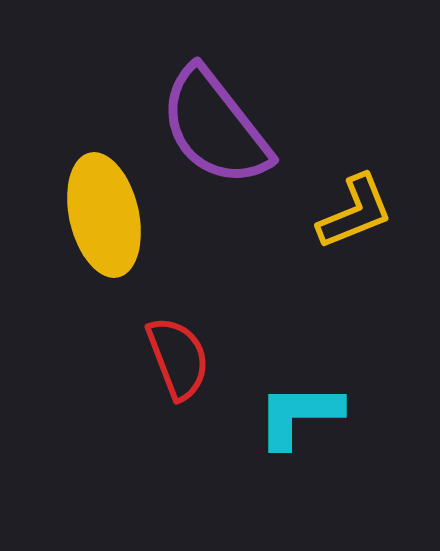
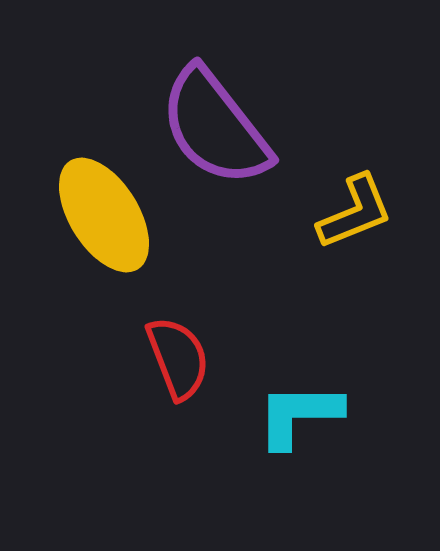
yellow ellipse: rotated 19 degrees counterclockwise
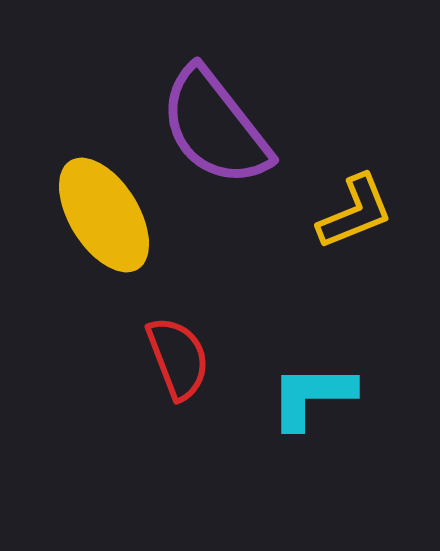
cyan L-shape: moved 13 px right, 19 px up
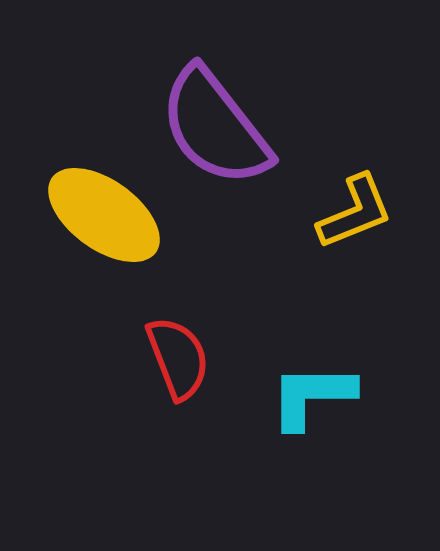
yellow ellipse: rotated 22 degrees counterclockwise
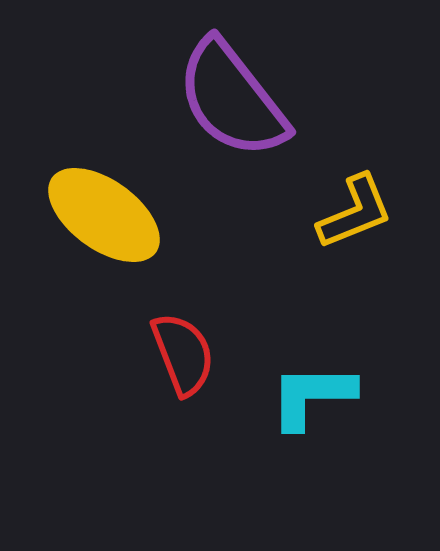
purple semicircle: moved 17 px right, 28 px up
red semicircle: moved 5 px right, 4 px up
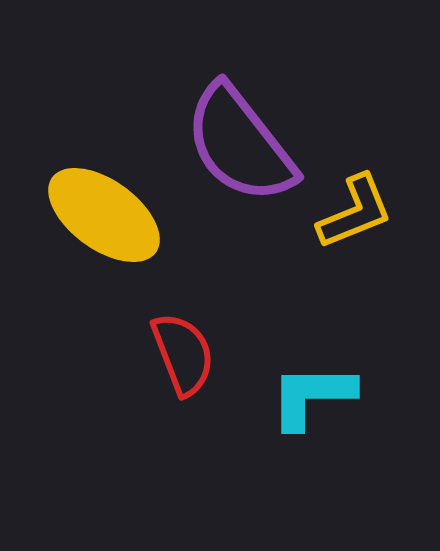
purple semicircle: moved 8 px right, 45 px down
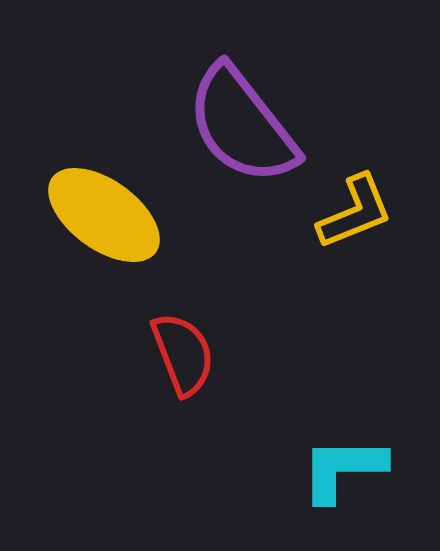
purple semicircle: moved 2 px right, 19 px up
cyan L-shape: moved 31 px right, 73 px down
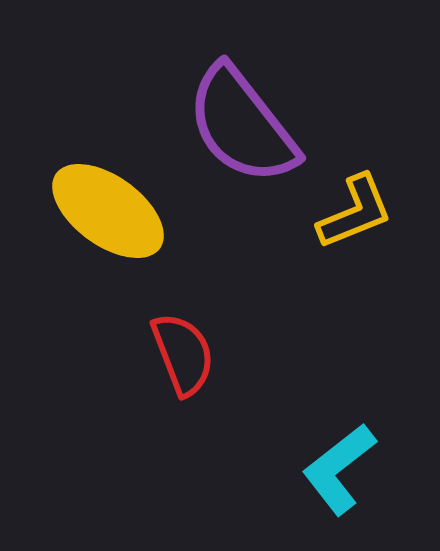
yellow ellipse: moved 4 px right, 4 px up
cyan L-shape: moved 4 px left; rotated 38 degrees counterclockwise
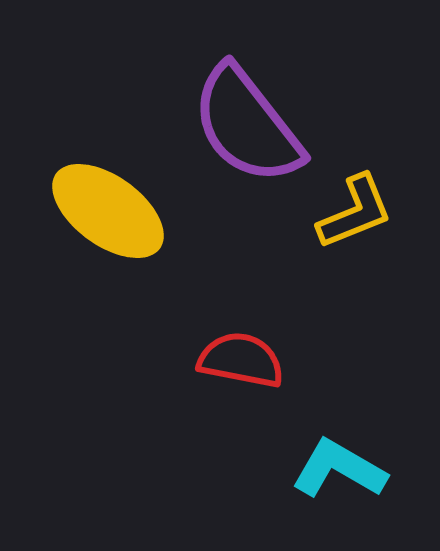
purple semicircle: moved 5 px right
red semicircle: moved 58 px right, 6 px down; rotated 58 degrees counterclockwise
cyan L-shape: rotated 68 degrees clockwise
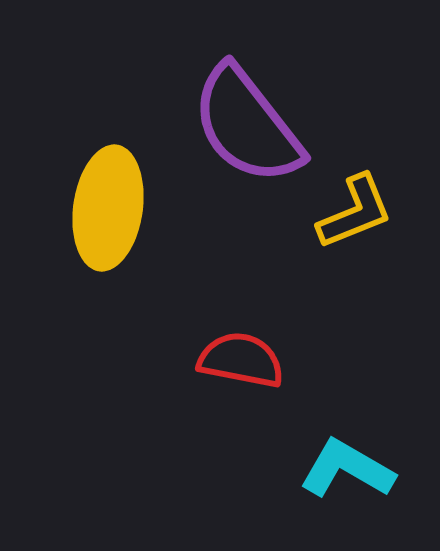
yellow ellipse: moved 3 px up; rotated 62 degrees clockwise
cyan L-shape: moved 8 px right
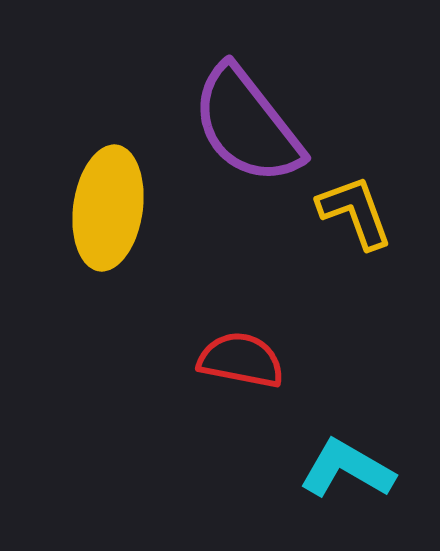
yellow L-shape: rotated 88 degrees counterclockwise
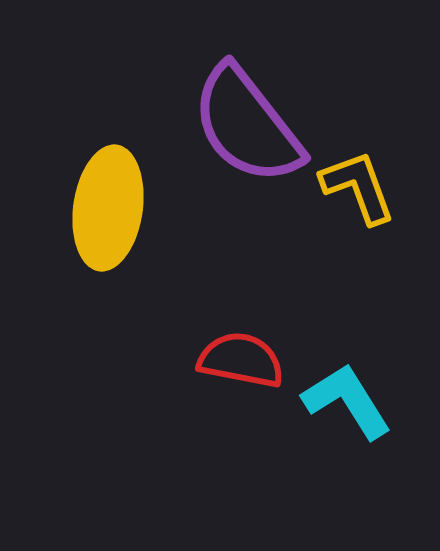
yellow L-shape: moved 3 px right, 25 px up
cyan L-shape: moved 68 px up; rotated 28 degrees clockwise
